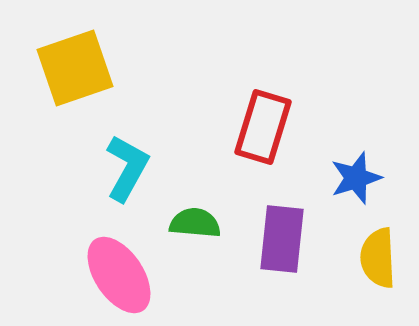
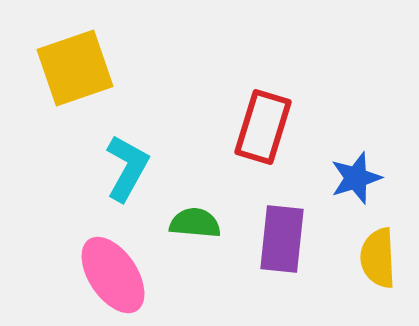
pink ellipse: moved 6 px left
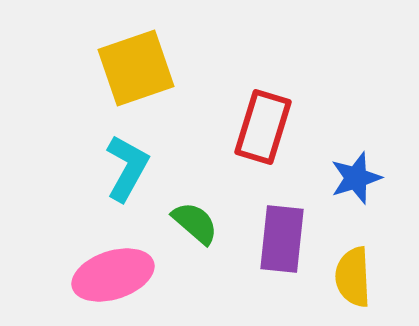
yellow square: moved 61 px right
green semicircle: rotated 36 degrees clockwise
yellow semicircle: moved 25 px left, 19 px down
pink ellipse: rotated 74 degrees counterclockwise
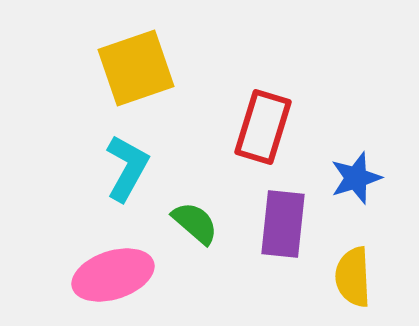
purple rectangle: moved 1 px right, 15 px up
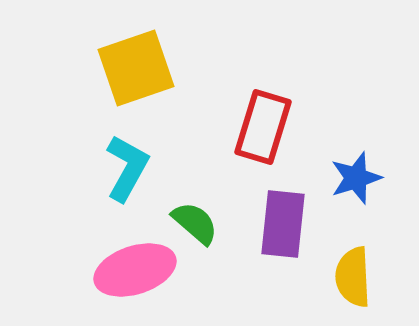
pink ellipse: moved 22 px right, 5 px up
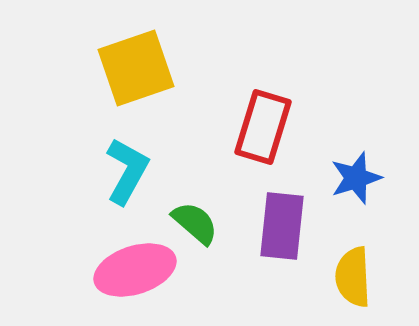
cyan L-shape: moved 3 px down
purple rectangle: moved 1 px left, 2 px down
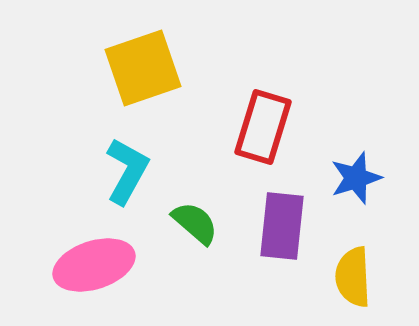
yellow square: moved 7 px right
pink ellipse: moved 41 px left, 5 px up
